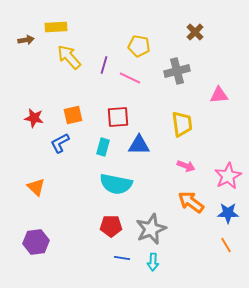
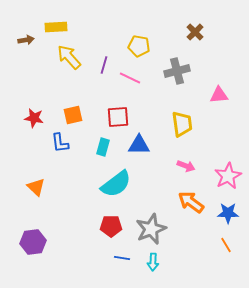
blue L-shape: rotated 70 degrees counterclockwise
cyan semicircle: rotated 48 degrees counterclockwise
purple hexagon: moved 3 px left
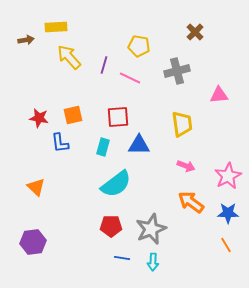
red star: moved 5 px right
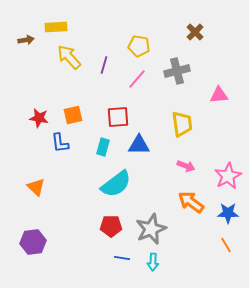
pink line: moved 7 px right, 1 px down; rotated 75 degrees counterclockwise
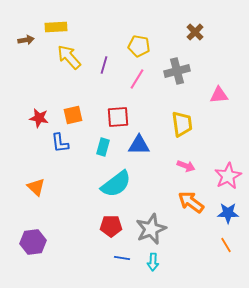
pink line: rotated 10 degrees counterclockwise
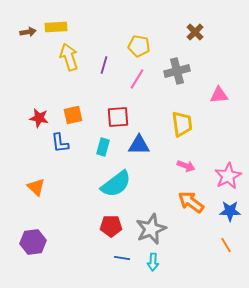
brown arrow: moved 2 px right, 8 px up
yellow arrow: rotated 24 degrees clockwise
blue star: moved 2 px right, 2 px up
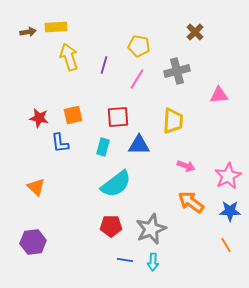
yellow trapezoid: moved 9 px left, 3 px up; rotated 12 degrees clockwise
blue line: moved 3 px right, 2 px down
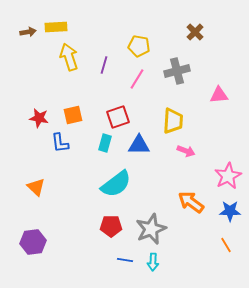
red square: rotated 15 degrees counterclockwise
cyan rectangle: moved 2 px right, 4 px up
pink arrow: moved 15 px up
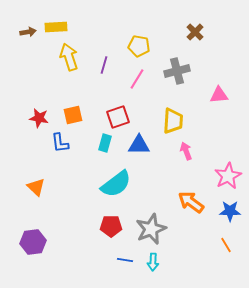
pink arrow: rotated 132 degrees counterclockwise
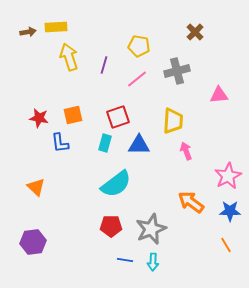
pink line: rotated 20 degrees clockwise
